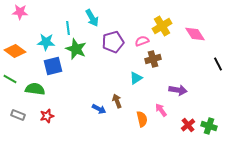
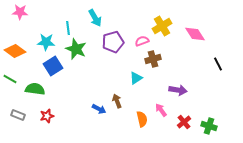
cyan arrow: moved 3 px right
blue square: rotated 18 degrees counterclockwise
red cross: moved 4 px left, 3 px up
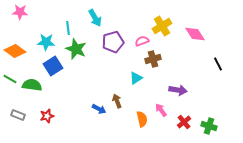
green semicircle: moved 3 px left, 4 px up
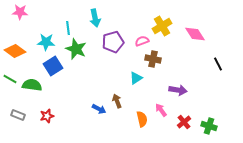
cyan arrow: rotated 18 degrees clockwise
brown cross: rotated 28 degrees clockwise
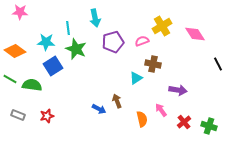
brown cross: moved 5 px down
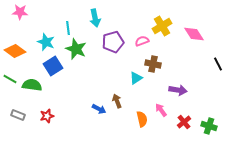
pink diamond: moved 1 px left
cyan star: rotated 18 degrees clockwise
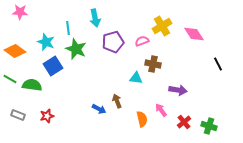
cyan triangle: rotated 40 degrees clockwise
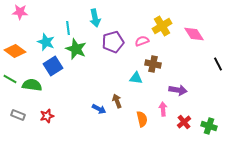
pink arrow: moved 2 px right, 1 px up; rotated 32 degrees clockwise
